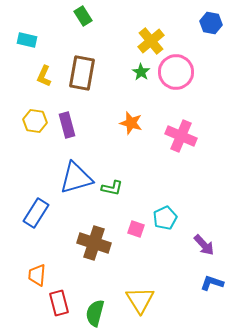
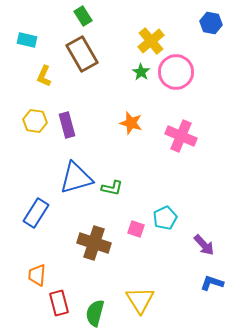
brown rectangle: moved 19 px up; rotated 40 degrees counterclockwise
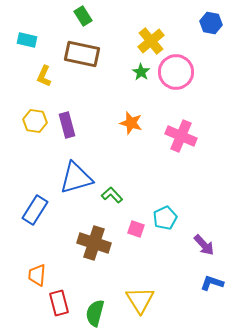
brown rectangle: rotated 48 degrees counterclockwise
green L-shape: moved 7 px down; rotated 145 degrees counterclockwise
blue rectangle: moved 1 px left, 3 px up
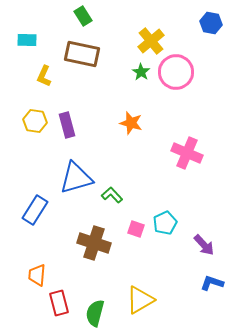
cyan rectangle: rotated 12 degrees counterclockwise
pink cross: moved 6 px right, 17 px down
cyan pentagon: moved 5 px down
yellow triangle: rotated 32 degrees clockwise
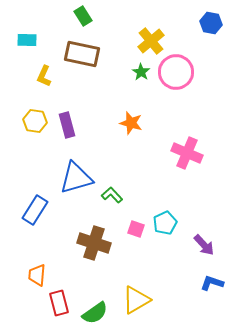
yellow triangle: moved 4 px left
green semicircle: rotated 140 degrees counterclockwise
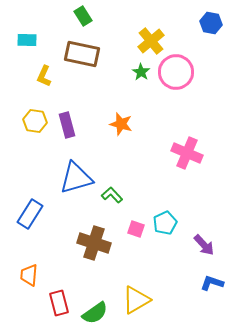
orange star: moved 10 px left, 1 px down
blue rectangle: moved 5 px left, 4 px down
orange trapezoid: moved 8 px left
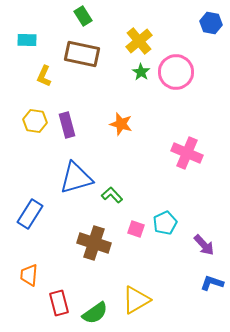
yellow cross: moved 12 px left
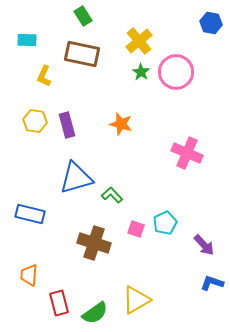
blue rectangle: rotated 72 degrees clockwise
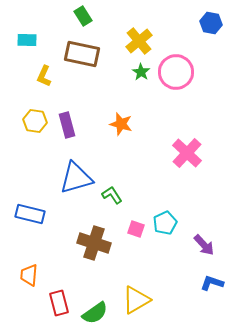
pink cross: rotated 20 degrees clockwise
green L-shape: rotated 10 degrees clockwise
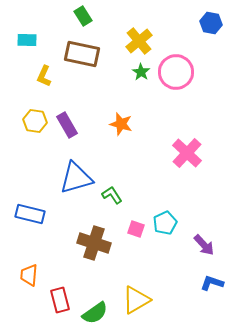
purple rectangle: rotated 15 degrees counterclockwise
red rectangle: moved 1 px right, 3 px up
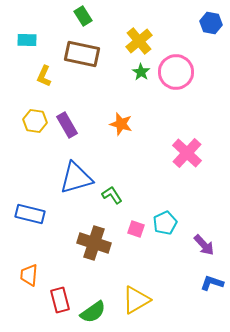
green semicircle: moved 2 px left, 1 px up
